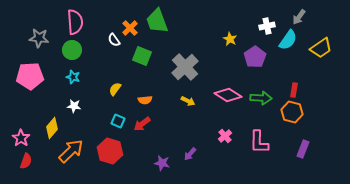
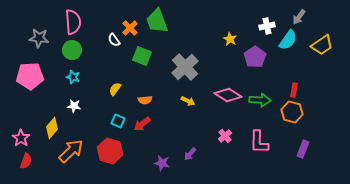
pink semicircle: moved 2 px left
yellow trapezoid: moved 1 px right, 3 px up
green arrow: moved 1 px left, 2 px down
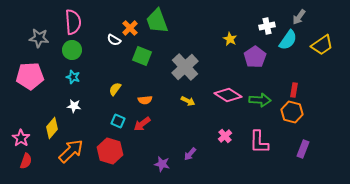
white semicircle: rotated 24 degrees counterclockwise
purple star: moved 1 px down
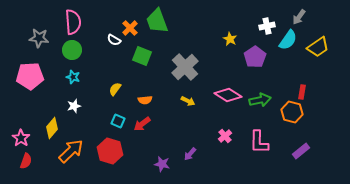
yellow trapezoid: moved 4 px left, 2 px down
red rectangle: moved 8 px right, 2 px down
green arrow: rotated 15 degrees counterclockwise
white star: rotated 24 degrees counterclockwise
purple rectangle: moved 2 px left, 2 px down; rotated 30 degrees clockwise
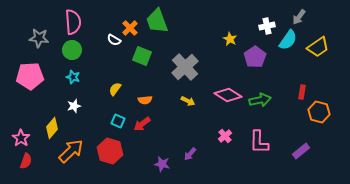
orange hexagon: moved 27 px right
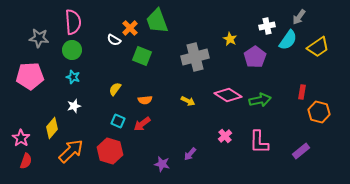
gray cross: moved 10 px right, 10 px up; rotated 28 degrees clockwise
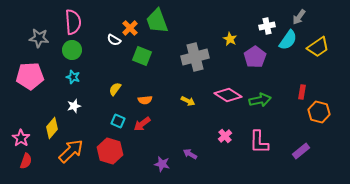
purple arrow: rotated 80 degrees clockwise
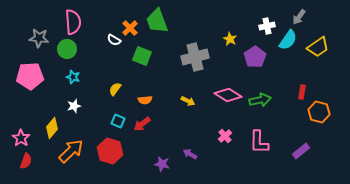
green circle: moved 5 px left, 1 px up
